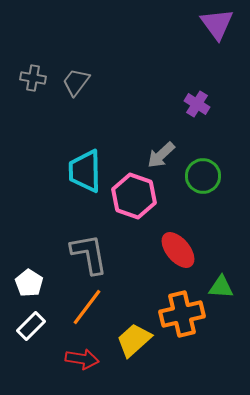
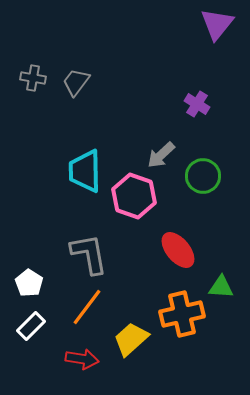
purple triangle: rotated 15 degrees clockwise
yellow trapezoid: moved 3 px left, 1 px up
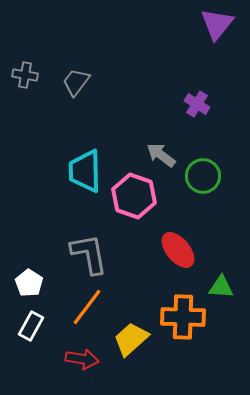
gray cross: moved 8 px left, 3 px up
gray arrow: rotated 80 degrees clockwise
orange cross: moved 1 px right, 3 px down; rotated 15 degrees clockwise
white rectangle: rotated 16 degrees counterclockwise
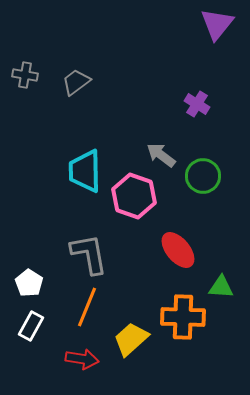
gray trapezoid: rotated 16 degrees clockwise
orange line: rotated 15 degrees counterclockwise
